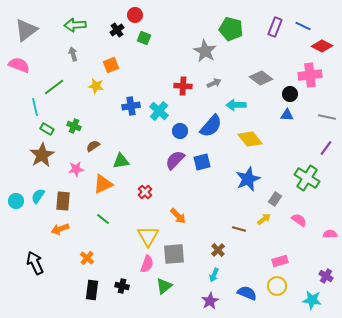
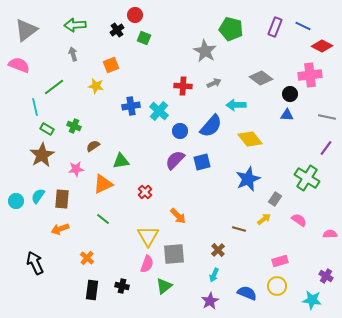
brown rectangle at (63, 201): moved 1 px left, 2 px up
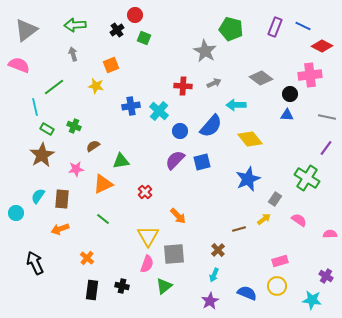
cyan circle at (16, 201): moved 12 px down
brown line at (239, 229): rotated 32 degrees counterclockwise
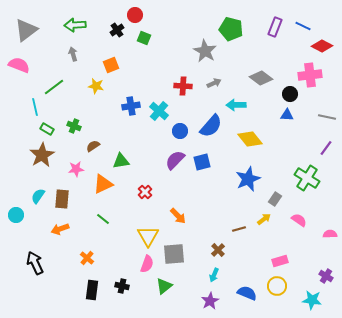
cyan circle at (16, 213): moved 2 px down
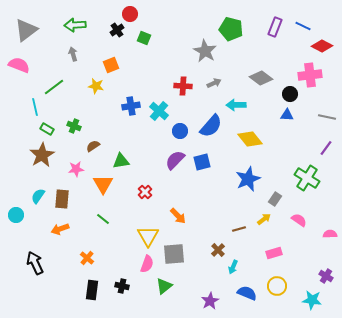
red circle at (135, 15): moved 5 px left, 1 px up
orange triangle at (103, 184): rotated 35 degrees counterclockwise
pink rectangle at (280, 261): moved 6 px left, 8 px up
cyan arrow at (214, 275): moved 19 px right, 8 px up
